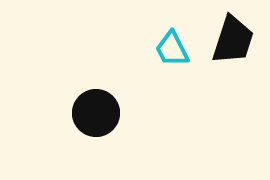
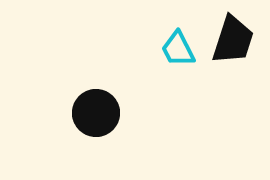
cyan trapezoid: moved 6 px right
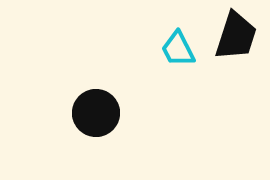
black trapezoid: moved 3 px right, 4 px up
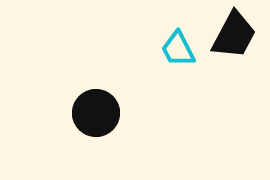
black trapezoid: moved 2 px left, 1 px up; rotated 10 degrees clockwise
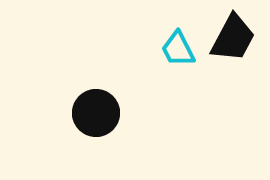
black trapezoid: moved 1 px left, 3 px down
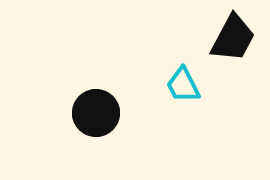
cyan trapezoid: moved 5 px right, 36 px down
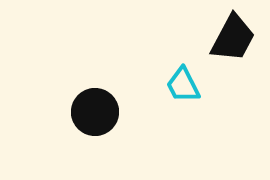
black circle: moved 1 px left, 1 px up
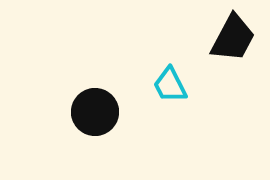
cyan trapezoid: moved 13 px left
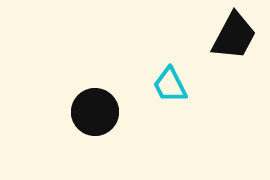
black trapezoid: moved 1 px right, 2 px up
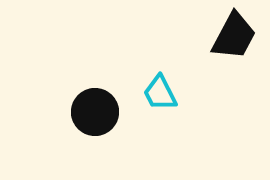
cyan trapezoid: moved 10 px left, 8 px down
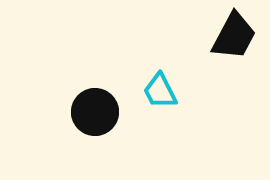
cyan trapezoid: moved 2 px up
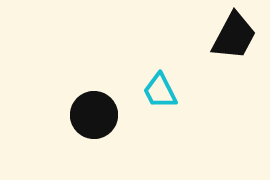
black circle: moved 1 px left, 3 px down
